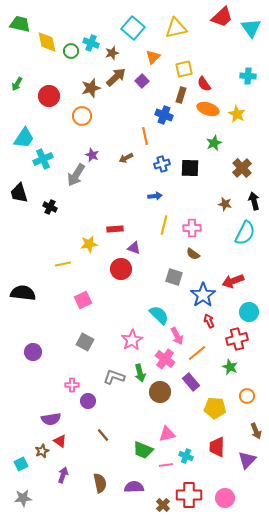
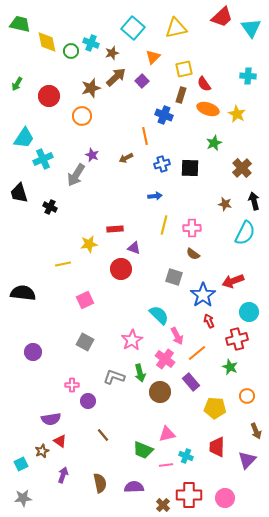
pink square at (83, 300): moved 2 px right
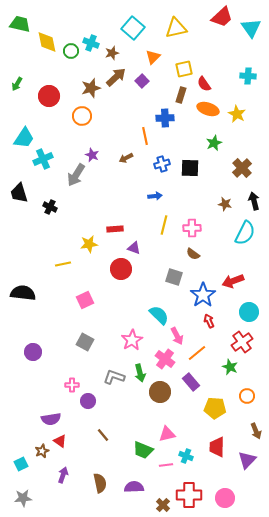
blue cross at (164, 115): moved 1 px right, 3 px down; rotated 24 degrees counterclockwise
red cross at (237, 339): moved 5 px right, 3 px down; rotated 20 degrees counterclockwise
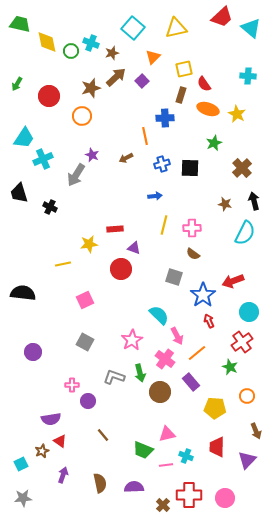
cyan triangle at (251, 28): rotated 15 degrees counterclockwise
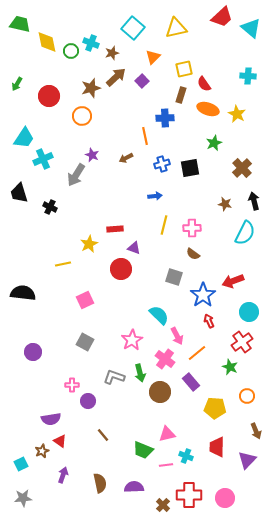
black square at (190, 168): rotated 12 degrees counterclockwise
yellow star at (89, 244): rotated 18 degrees counterclockwise
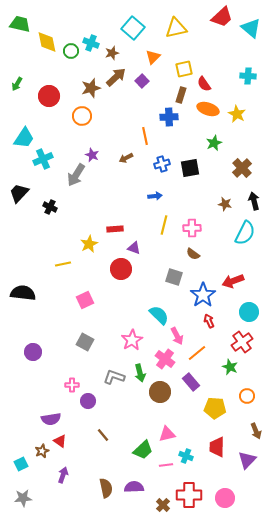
blue cross at (165, 118): moved 4 px right, 1 px up
black trapezoid at (19, 193): rotated 60 degrees clockwise
green trapezoid at (143, 450): rotated 65 degrees counterclockwise
brown semicircle at (100, 483): moved 6 px right, 5 px down
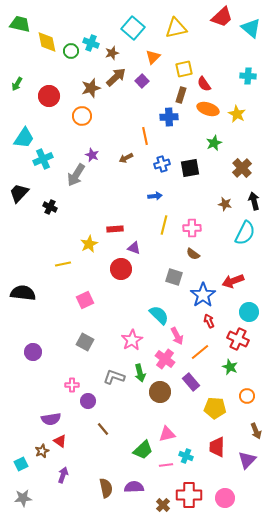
red cross at (242, 342): moved 4 px left, 3 px up; rotated 30 degrees counterclockwise
orange line at (197, 353): moved 3 px right, 1 px up
brown line at (103, 435): moved 6 px up
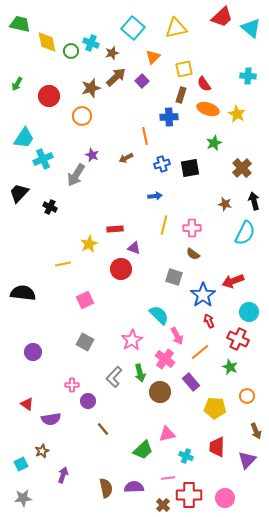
gray L-shape at (114, 377): rotated 65 degrees counterclockwise
red triangle at (60, 441): moved 33 px left, 37 px up
pink line at (166, 465): moved 2 px right, 13 px down
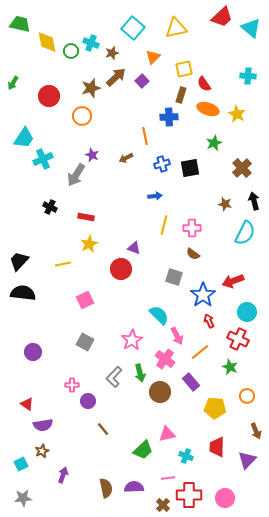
green arrow at (17, 84): moved 4 px left, 1 px up
black trapezoid at (19, 193): moved 68 px down
red rectangle at (115, 229): moved 29 px left, 12 px up; rotated 14 degrees clockwise
cyan circle at (249, 312): moved 2 px left
purple semicircle at (51, 419): moved 8 px left, 6 px down
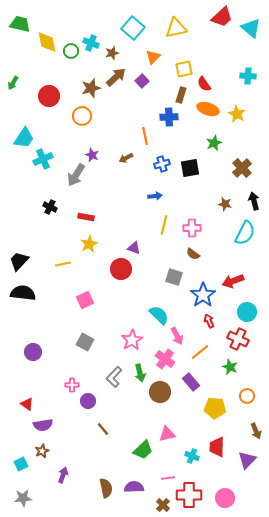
cyan cross at (186, 456): moved 6 px right
